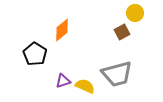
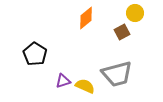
orange diamond: moved 24 px right, 12 px up
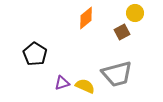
purple triangle: moved 1 px left, 2 px down
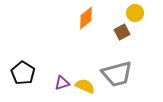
black pentagon: moved 12 px left, 19 px down
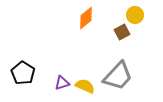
yellow circle: moved 2 px down
gray trapezoid: moved 1 px right, 2 px down; rotated 32 degrees counterclockwise
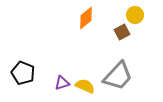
black pentagon: rotated 10 degrees counterclockwise
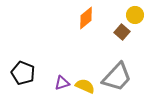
brown square: rotated 21 degrees counterclockwise
gray trapezoid: moved 1 px left, 1 px down
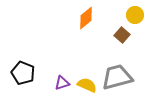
brown square: moved 3 px down
gray trapezoid: rotated 148 degrees counterclockwise
yellow semicircle: moved 2 px right, 1 px up
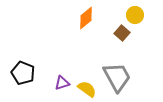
brown square: moved 2 px up
gray trapezoid: rotated 76 degrees clockwise
yellow semicircle: moved 4 px down; rotated 12 degrees clockwise
